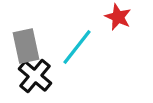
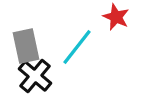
red star: moved 2 px left
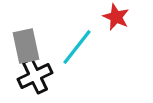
black cross: rotated 24 degrees clockwise
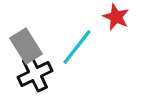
gray rectangle: rotated 20 degrees counterclockwise
black cross: moved 2 px up
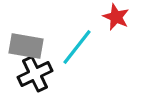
gray rectangle: rotated 48 degrees counterclockwise
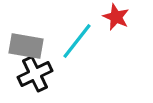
cyan line: moved 6 px up
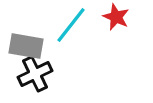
cyan line: moved 6 px left, 16 px up
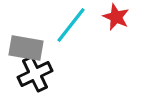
gray rectangle: moved 2 px down
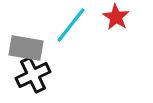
red star: rotated 8 degrees clockwise
black cross: moved 2 px left, 1 px down
